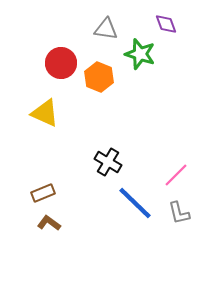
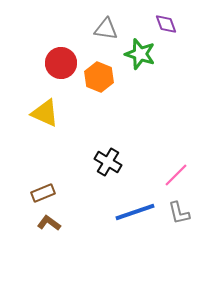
blue line: moved 9 px down; rotated 63 degrees counterclockwise
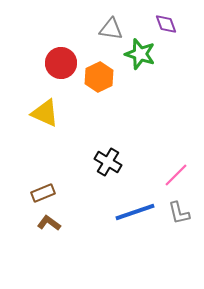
gray triangle: moved 5 px right
orange hexagon: rotated 12 degrees clockwise
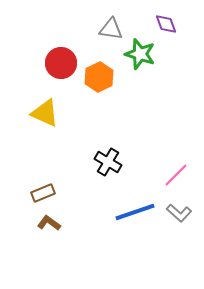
gray L-shape: rotated 35 degrees counterclockwise
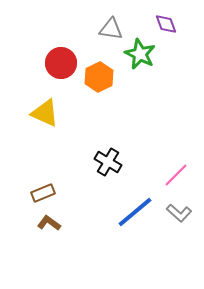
green star: rotated 8 degrees clockwise
blue line: rotated 21 degrees counterclockwise
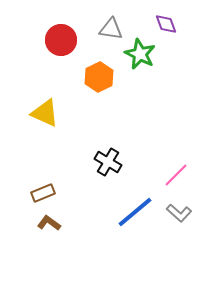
red circle: moved 23 px up
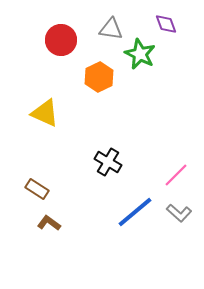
brown rectangle: moved 6 px left, 4 px up; rotated 55 degrees clockwise
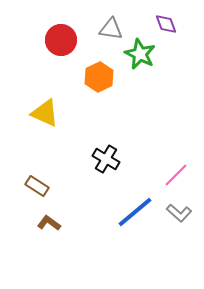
black cross: moved 2 px left, 3 px up
brown rectangle: moved 3 px up
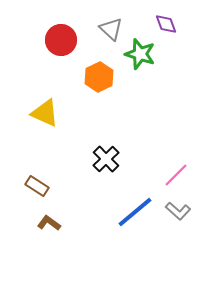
gray triangle: rotated 35 degrees clockwise
green star: rotated 8 degrees counterclockwise
black cross: rotated 16 degrees clockwise
gray L-shape: moved 1 px left, 2 px up
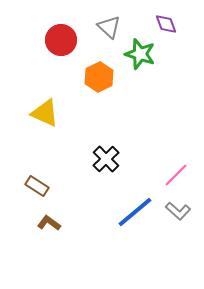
gray triangle: moved 2 px left, 2 px up
